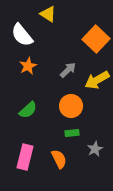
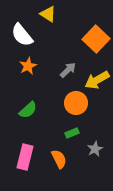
orange circle: moved 5 px right, 3 px up
green rectangle: rotated 16 degrees counterclockwise
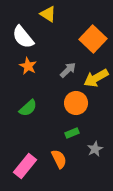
white semicircle: moved 1 px right, 2 px down
orange square: moved 3 px left
orange star: rotated 18 degrees counterclockwise
yellow arrow: moved 1 px left, 2 px up
green semicircle: moved 2 px up
pink rectangle: moved 9 px down; rotated 25 degrees clockwise
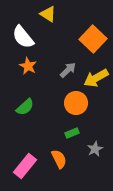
green semicircle: moved 3 px left, 1 px up
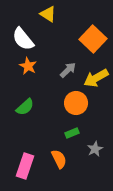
white semicircle: moved 2 px down
pink rectangle: rotated 20 degrees counterclockwise
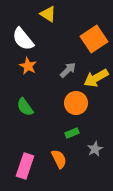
orange square: moved 1 px right; rotated 12 degrees clockwise
green semicircle: rotated 96 degrees clockwise
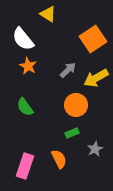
orange square: moved 1 px left
orange circle: moved 2 px down
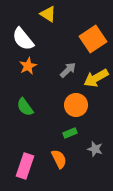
orange star: rotated 18 degrees clockwise
green rectangle: moved 2 px left
gray star: rotated 28 degrees counterclockwise
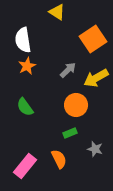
yellow triangle: moved 9 px right, 2 px up
white semicircle: moved 1 px down; rotated 30 degrees clockwise
orange star: moved 1 px left
pink rectangle: rotated 20 degrees clockwise
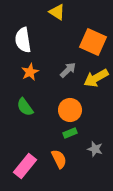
orange square: moved 3 px down; rotated 32 degrees counterclockwise
orange star: moved 3 px right, 6 px down
orange circle: moved 6 px left, 5 px down
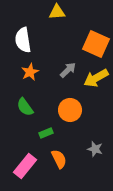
yellow triangle: rotated 36 degrees counterclockwise
orange square: moved 3 px right, 2 px down
green rectangle: moved 24 px left
